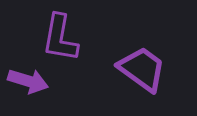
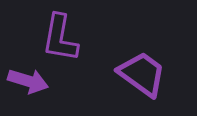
purple trapezoid: moved 5 px down
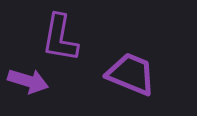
purple trapezoid: moved 11 px left; rotated 14 degrees counterclockwise
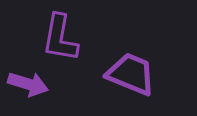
purple arrow: moved 3 px down
